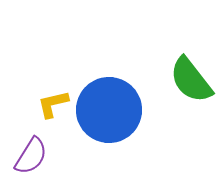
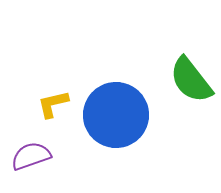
blue circle: moved 7 px right, 5 px down
purple semicircle: rotated 141 degrees counterclockwise
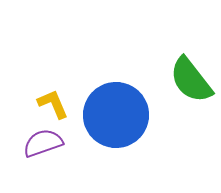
yellow L-shape: rotated 80 degrees clockwise
purple semicircle: moved 12 px right, 13 px up
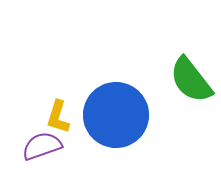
yellow L-shape: moved 5 px right, 13 px down; rotated 140 degrees counterclockwise
purple semicircle: moved 1 px left, 3 px down
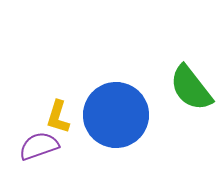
green semicircle: moved 8 px down
purple semicircle: moved 3 px left
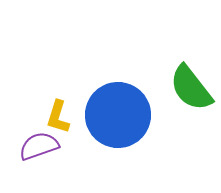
blue circle: moved 2 px right
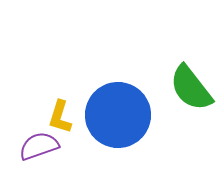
yellow L-shape: moved 2 px right
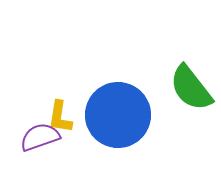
yellow L-shape: rotated 8 degrees counterclockwise
purple semicircle: moved 1 px right, 9 px up
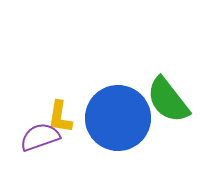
green semicircle: moved 23 px left, 12 px down
blue circle: moved 3 px down
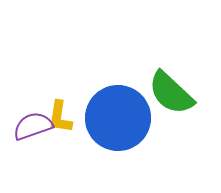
green semicircle: moved 3 px right, 7 px up; rotated 9 degrees counterclockwise
purple semicircle: moved 7 px left, 11 px up
